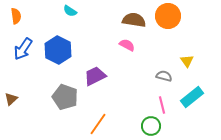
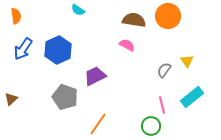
cyan semicircle: moved 8 px right, 1 px up
blue hexagon: rotated 8 degrees clockwise
gray semicircle: moved 6 px up; rotated 70 degrees counterclockwise
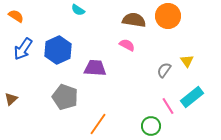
orange semicircle: rotated 49 degrees counterclockwise
purple trapezoid: moved 8 px up; rotated 30 degrees clockwise
pink line: moved 6 px right, 1 px down; rotated 18 degrees counterclockwise
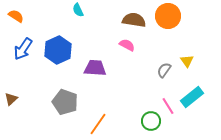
cyan semicircle: rotated 32 degrees clockwise
gray pentagon: moved 5 px down
green circle: moved 5 px up
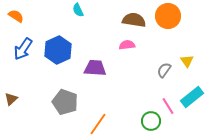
pink semicircle: rotated 35 degrees counterclockwise
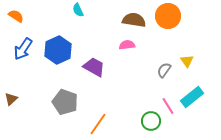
purple trapezoid: moved 1 px left, 1 px up; rotated 25 degrees clockwise
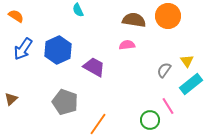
cyan rectangle: moved 1 px left, 13 px up
green circle: moved 1 px left, 1 px up
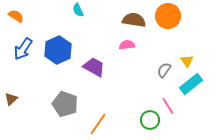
gray pentagon: moved 2 px down
